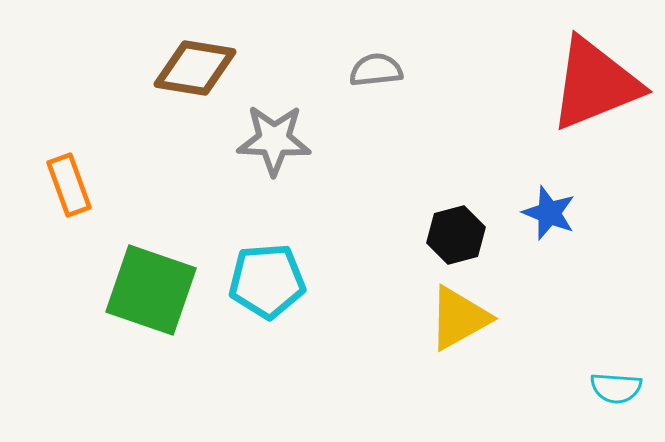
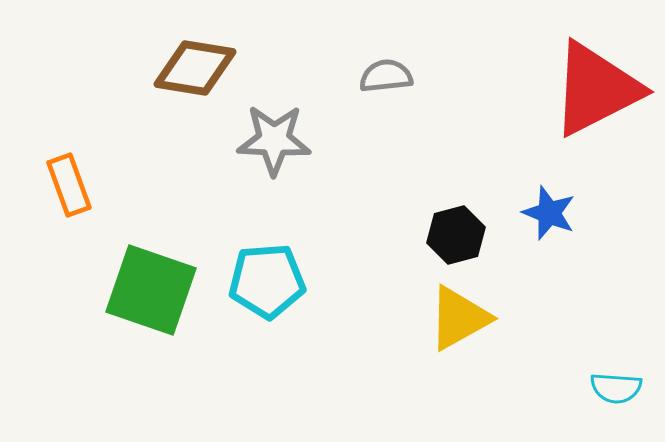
gray semicircle: moved 10 px right, 6 px down
red triangle: moved 1 px right, 5 px down; rotated 5 degrees counterclockwise
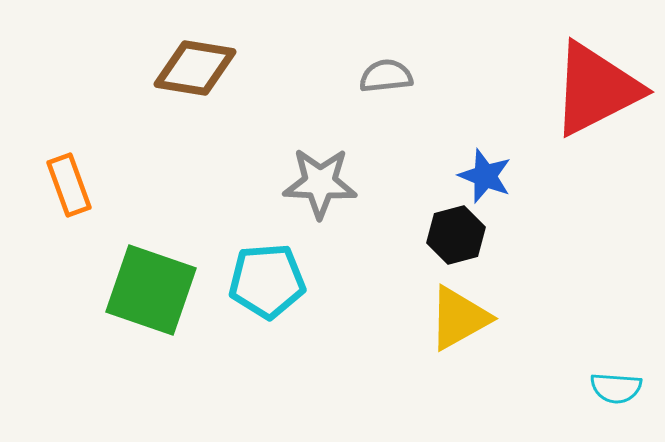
gray star: moved 46 px right, 43 px down
blue star: moved 64 px left, 37 px up
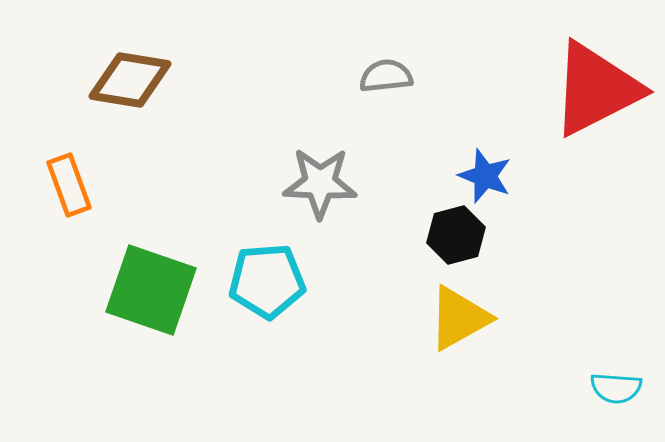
brown diamond: moved 65 px left, 12 px down
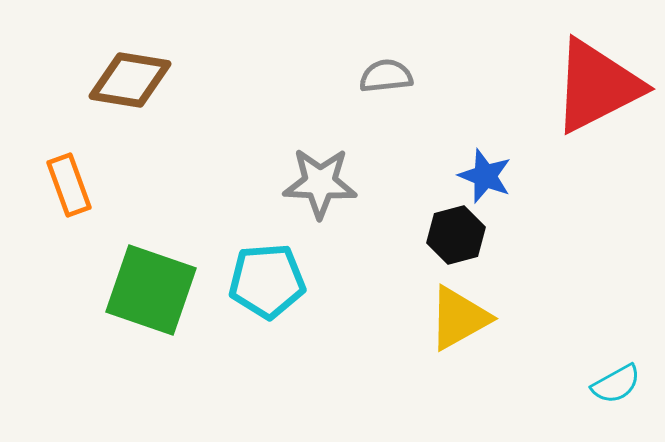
red triangle: moved 1 px right, 3 px up
cyan semicircle: moved 4 px up; rotated 33 degrees counterclockwise
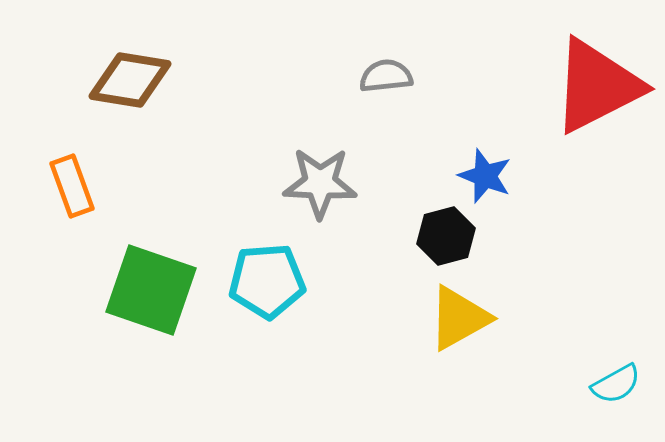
orange rectangle: moved 3 px right, 1 px down
black hexagon: moved 10 px left, 1 px down
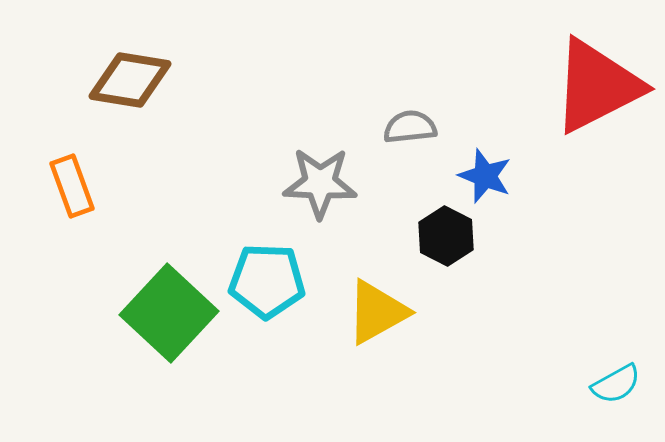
gray semicircle: moved 24 px right, 51 px down
black hexagon: rotated 18 degrees counterclockwise
cyan pentagon: rotated 6 degrees clockwise
green square: moved 18 px right, 23 px down; rotated 24 degrees clockwise
yellow triangle: moved 82 px left, 6 px up
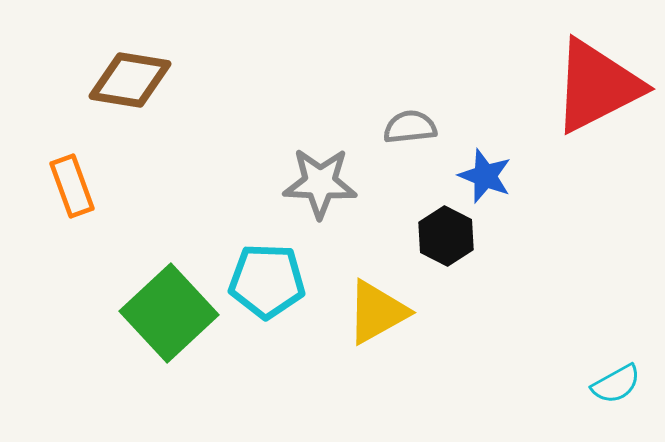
green square: rotated 4 degrees clockwise
